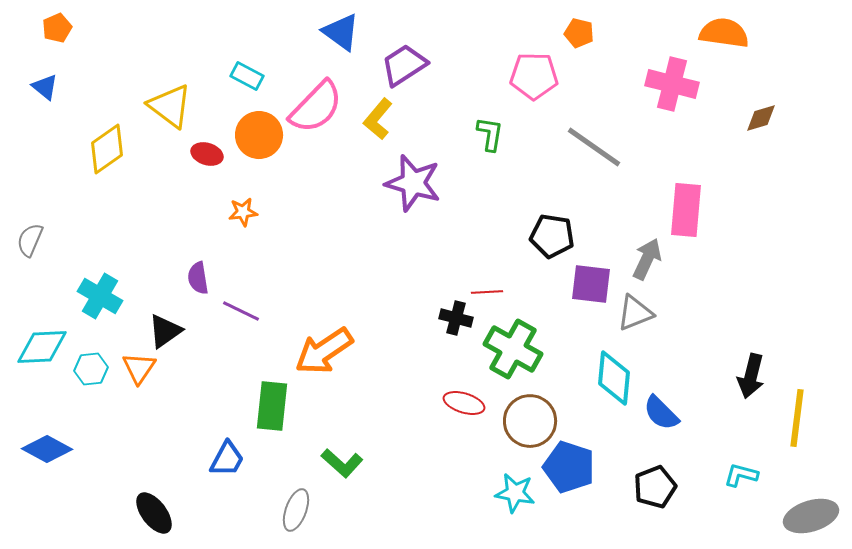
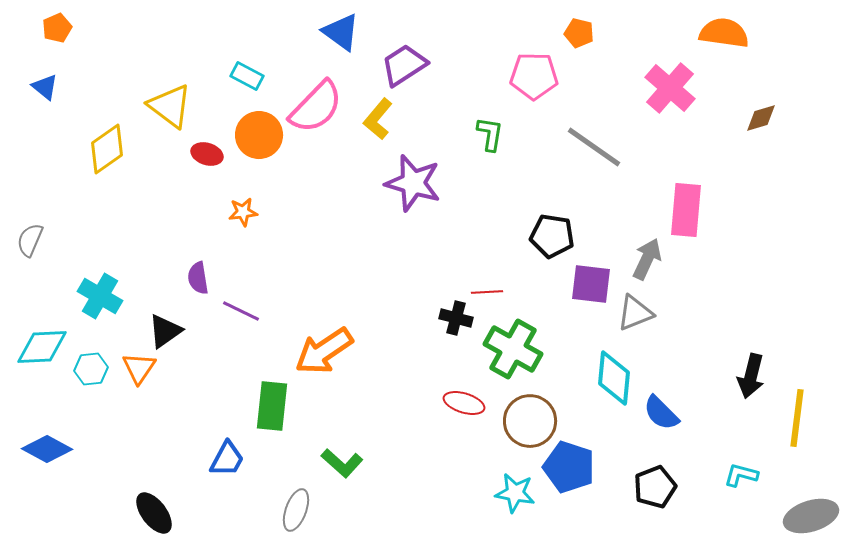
pink cross at (672, 84): moved 2 px left, 4 px down; rotated 27 degrees clockwise
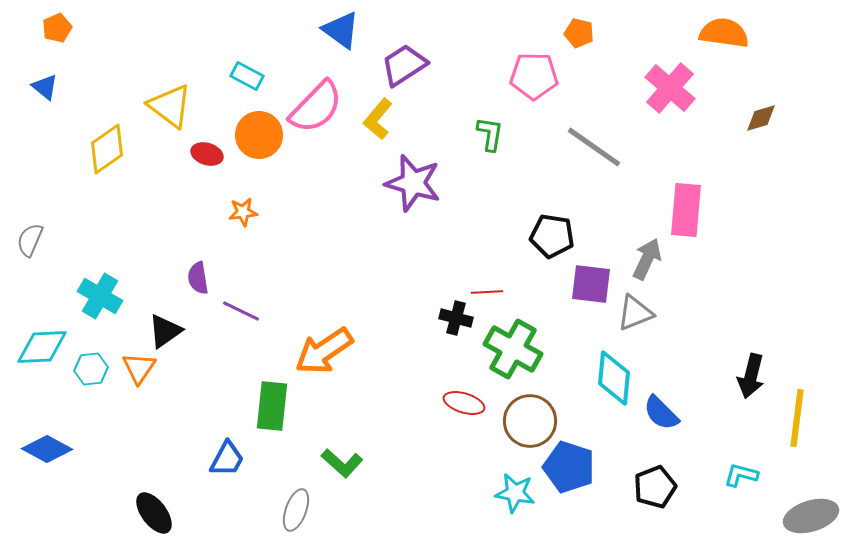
blue triangle at (341, 32): moved 2 px up
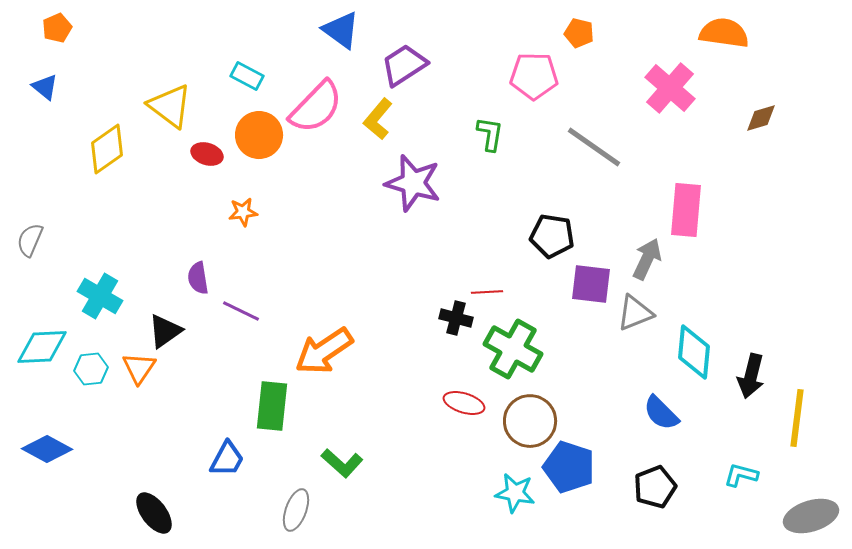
cyan diamond at (614, 378): moved 80 px right, 26 px up
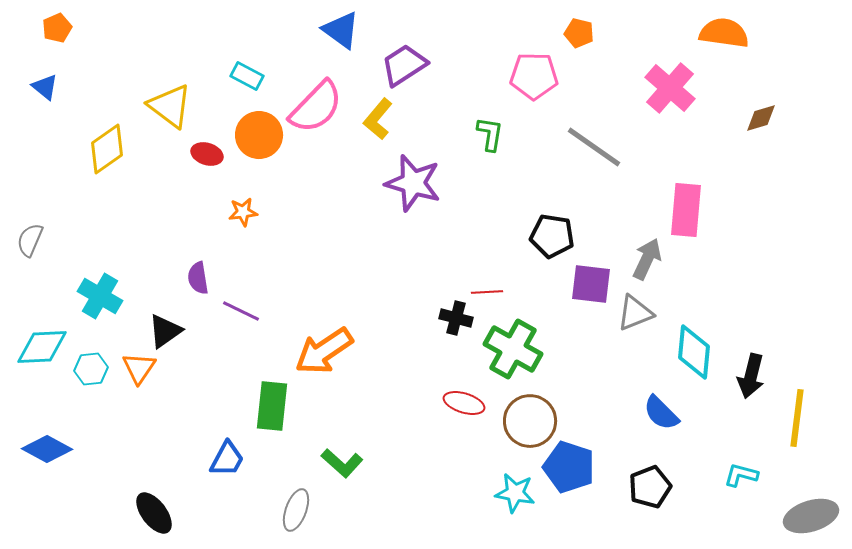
black pentagon at (655, 487): moved 5 px left
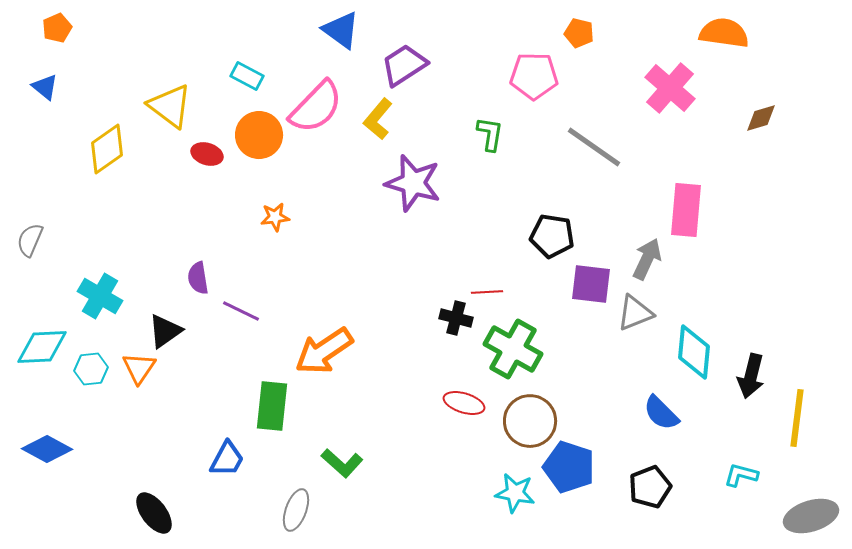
orange star at (243, 212): moved 32 px right, 5 px down
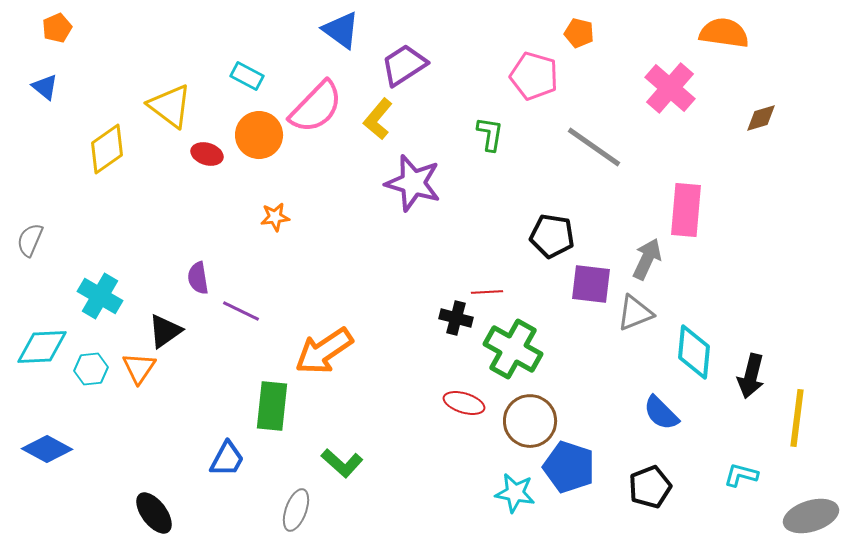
pink pentagon at (534, 76): rotated 15 degrees clockwise
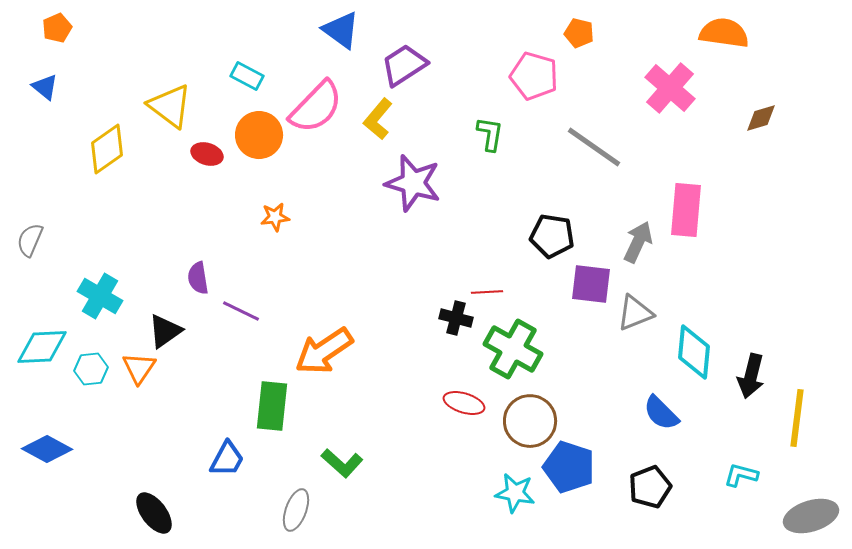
gray arrow at (647, 259): moved 9 px left, 17 px up
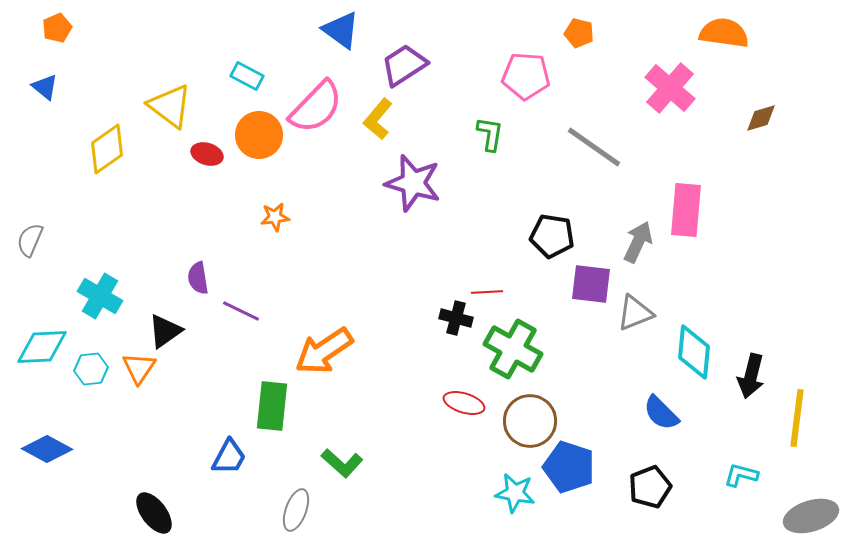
pink pentagon at (534, 76): moved 8 px left; rotated 12 degrees counterclockwise
blue trapezoid at (227, 459): moved 2 px right, 2 px up
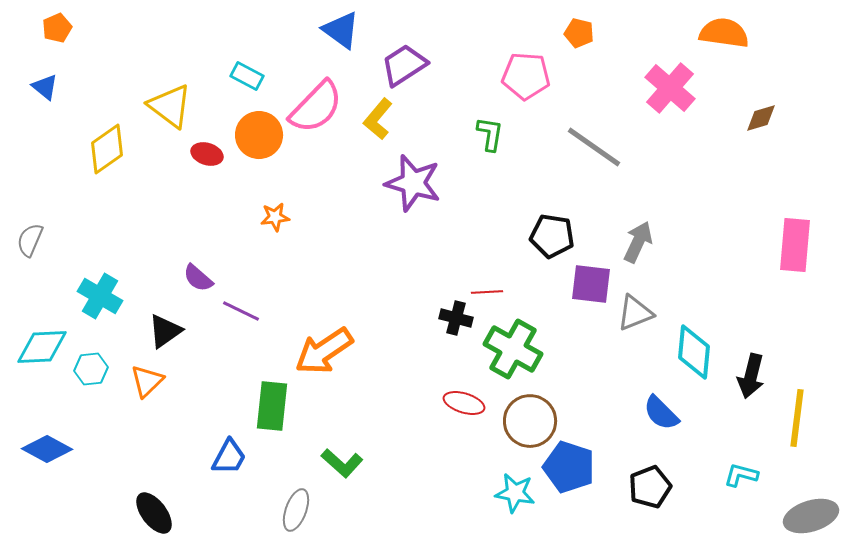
pink rectangle at (686, 210): moved 109 px right, 35 px down
purple semicircle at (198, 278): rotated 40 degrees counterclockwise
orange triangle at (139, 368): moved 8 px right, 13 px down; rotated 12 degrees clockwise
